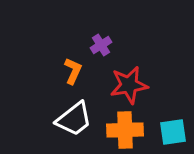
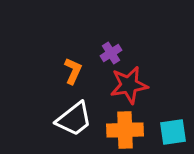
purple cross: moved 10 px right, 8 px down
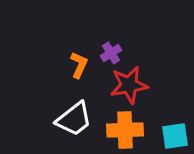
orange L-shape: moved 6 px right, 6 px up
cyan square: moved 2 px right, 4 px down
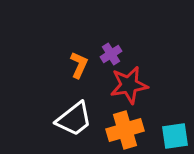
purple cross: moved 1 px down
orange cross: rotated 15 degrees counterclockwise
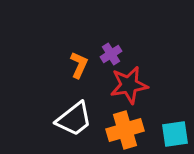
cyan square: moved 2 px up
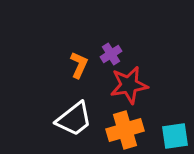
cyan square: moved 2 px down
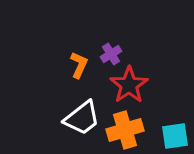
red star: rotated 24 degrees counterclockwise
white trapezoid: moved 8 px right, 1 px up
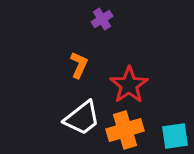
purple cross: moved 9 px left, 35 px up
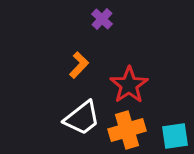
purple cross: rotated 15 degrees counterclockwise
orange L-shape: rotated 20 degrees clockwise
orange cross: moved 2 px right
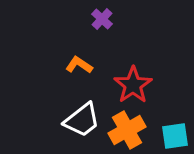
orange L-shape: rotated 100 degrees counterclockwise
red star: moved 4 px right
white trapezoid: moved 2 px down
orange cross: rotated 12 degrees counterclockwise
